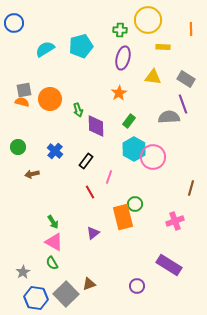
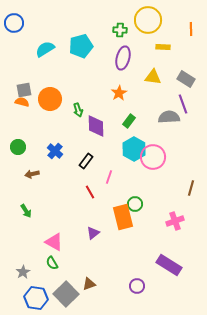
green arrow at (53, 222): moved 27 px left, 11 px up
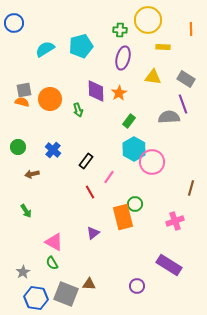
purple diamond at (96, 126): moved 35 px up
blue cross at (55, 151): moved 2 px left, 1 px up
pink circle at (153, 157): moved 1 px left, 5 px down
pink line at (109, 177): rotated 16 degrees clockwise
brown triangle at (89, 284): rotated 24 degrees clockwise
gray square at (66, 294): rotated 25 degrees counterclockwise
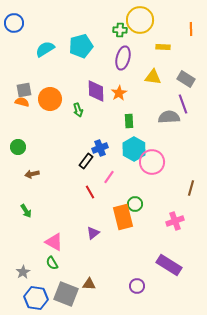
yellow circle at (148, 20): moved 8 px left
green rectangle at (129, 121): rotated 40 degrees counterclockwise
blue cross at (53, 150): moved 47 px right, 2 px up; rotated 28 degrees clockwise
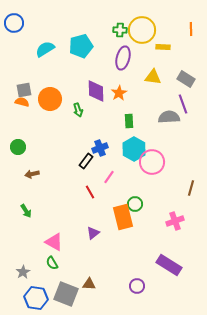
yellow circle at (140, 20): moved 2 px right, 10 px down
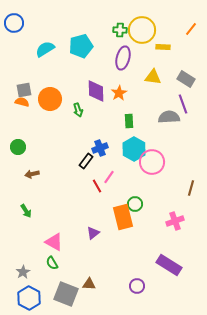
orange line at (191, 29): rotated 40 degrees clockwise
red line at (90, 192): moved 7 px right, 6 px up
blue hexagon at (36, 298): moved 7 px left; rotated 20 degrees clockwise
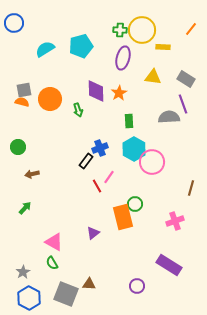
green arrow at (26, 211): moved 1 px left, 3 px up; rotated 104 degrees counterclockwise
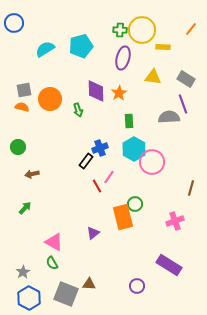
orange semicircle at (22, 102): moved 5 px down
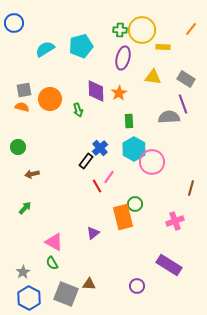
blue cross at (100, 148): rotated 21 degrees counterclockwise
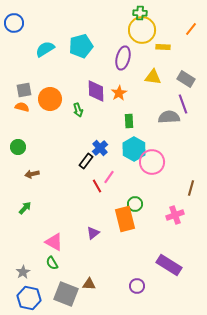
green cross at (120, 30): moved 20 px right, 17 px up
orange rectangle at (123, 217): moved 2 px right, 2 px down
pink cross at (175, 221): moved 6 px up
blue hexagon at (29, 298): rotated 15 degrees counterclockwise
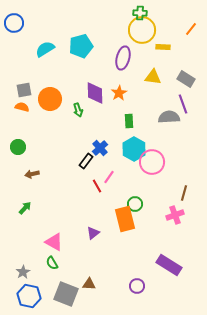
purple diamond at (96, 91): moved 1 px left, 2 px down
brown line at (191, 188): moved 7 px left, 5 px down
blue hexagon at (29, 298): moved 2 px up
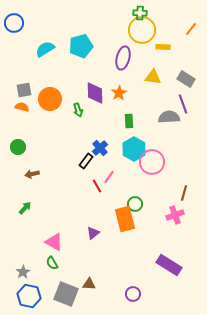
purple circle at (137, 286): moved 4 px left, 8 px down
